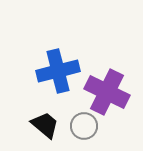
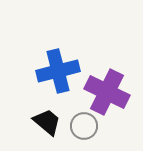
black trapezoid: moved 2 px right, 3 px up
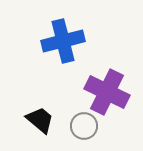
blue cross: moved 5 px right, 30 px up
black trapezoid: moved 7 px left, 2 px up
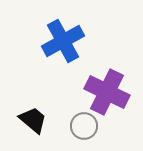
blue cross: rotated 15 degrees counterclockwise
black trapezoid: moved 7 px left
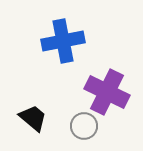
blue cross: rotated 18 degrees clockwise
black trapezoid: moved 2 px up
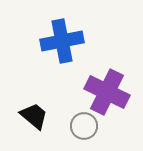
blue cross: moved 1 px left
black trapezoid: moved 1 px right, 2 px up
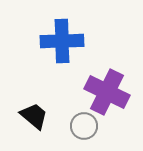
blue cross: rotated 9 degrees clockwise
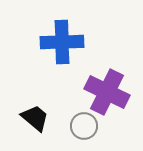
blue cross: moved 1 px down
black trapezoid: moved 1 px right, 2 px down
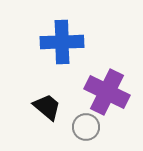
black trapezoid: moved 12 px right, 11 px up
gray circle: moved 2 px right, 1 px down
